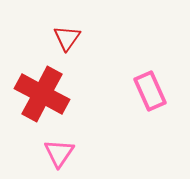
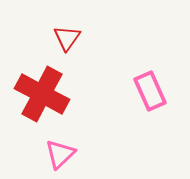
pink triangle: moved 1 px right, 1 px down; rotated 12 degrees clockwise
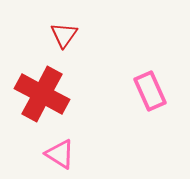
red triangle: moved 3 px left, 3 px up
pink triangle: rotated 44 degrees counterclockwise
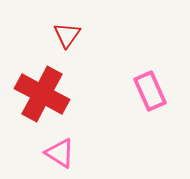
red triangle: moved 3 px right
pink triangle: moved 1 px up
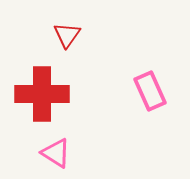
red cross: rotated 28 degrees counterclockwise
pink triangle: moved 4 px left
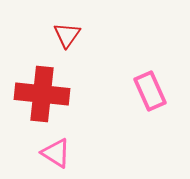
red cross: rotated 6 degrees clockwise
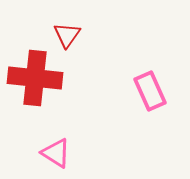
red cross: moved 7 px left, 16 px up
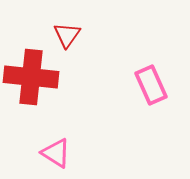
red cross: moved 4 px left, 1 px up
pink rectangle: moved 1 px right, 6 px up
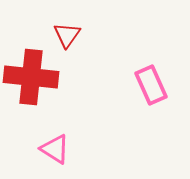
pink triangle: moved 1 px left, 4 px up
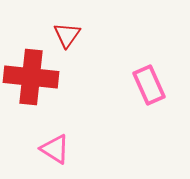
pink rectangle: moved 2 px left
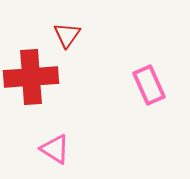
red cross: rotated 10 degrees counterclockwise
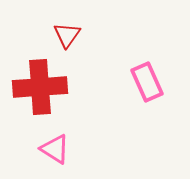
red cross: moved 9 px right, 10 px down
pink rectangle: moved 2 px left, 3 px up
